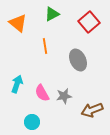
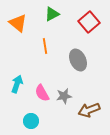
brown arrow: moved 3 px left
cyan circle: moved 1 px left, 1 px up
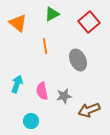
pink semicircle: moved 2 px up; rotated 18 degrees clockwise
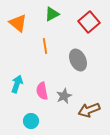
gray star: rotated 14 degrees counterclockwise
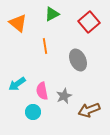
cyan arrow: rotated 144 degrees counterclockwise
cyan circle: moved 2 px right, 9 px up
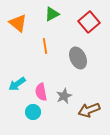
gray ellipse: moved 2 px up
pink semicircle: moved 1 px left, 1 px down
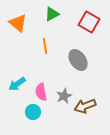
red square: rotated 20 degrees counterclockwise
gray ellipse: moved 2 px down; rotated 10 degrees counterclockwise
brown arrow: moved 4 px left, 4 px up
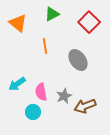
red square: rotated 15 degrees clockwise
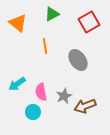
red square: rotated 15 degrees clockwise
